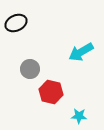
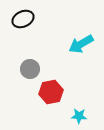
black ellipse: moved 7 px right, 4 px up
cyan arrow: moved 8 px up
red hexagon: rotated 25 degrees counterclockwise
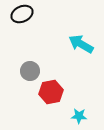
black ellipse: moved 1 px left, 5 px up
cyan arrow: rotated 60 degrees clockwise
gray circle: moved 2 px down
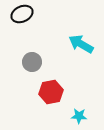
gray circle: moved 2 px right, 9 px up
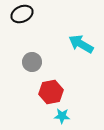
cyan star: moved 17 px left
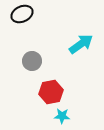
cyan arrow: rotated 115 degrees clockwise
gray circle: moved 1 px up
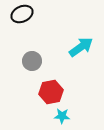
cyan arrow: moved 3 px down
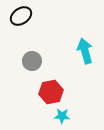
black ellipse: moved 1 px left, 2 px down; rotated 10 degrees counterclockwise
cyan arrow: moved 4 px right, 4 px down; rotated 70 degrees counterclockwise
